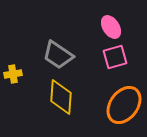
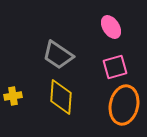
pink square: moved 10 px down
yellow cross: moved 22 px down
orange ellipse: rotated 24 degrees counterclockwise
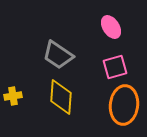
orange ellipse: rotated 6 degrees counterclockwise
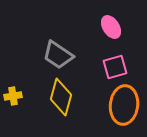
yellow diamond: rotated 12 degrees clockwise
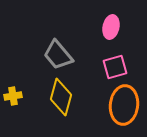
pink ellipse: rotated 45 degrees clockwise
gray trapezoid: rotated 16 degrees clockwise
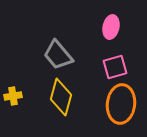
orange ellipse: moved 3 px left, 1 px up
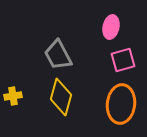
gray trapezoid: rotated 12 degrees clockwise
pink square: moved 8 px right, 7 px up
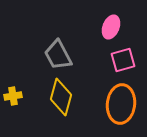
pink ellipse: rotated 10 degrees clockwise
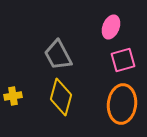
orange ellipse: moved 1 px right
